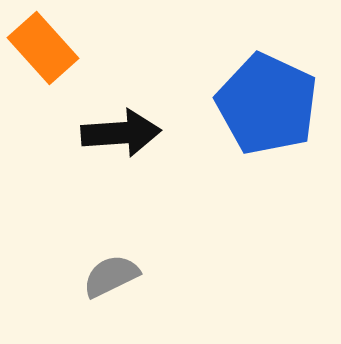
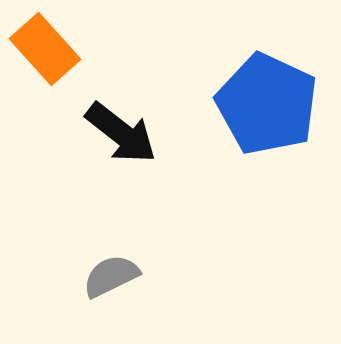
orange rectangle: moved 2 px right, 1 px down
black arrow: rotated 42 degrees clockwise
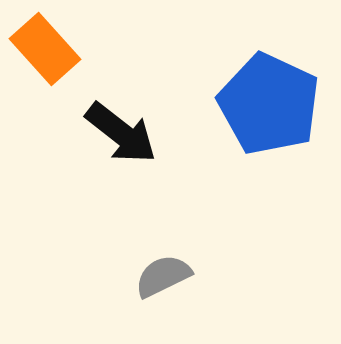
blue pentagon: moved 2 px right
gray semicircle: moved 52 px right
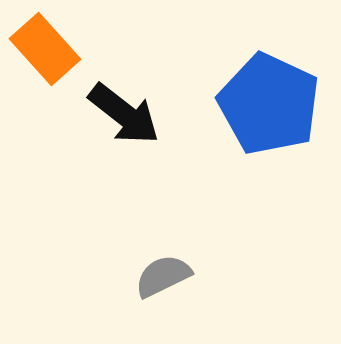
black arrow: moved 3 px right, 19 px up
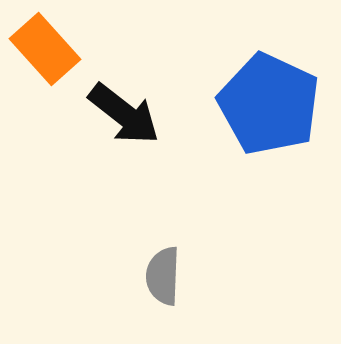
gray semicircle: rotated 62 degrees counterclockwise
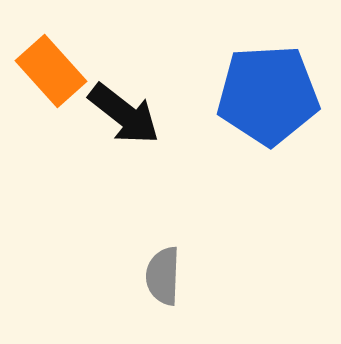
orange rectangle: moved 6 px right, 22 px down
blue pentagon: moved 1 px left, 9 px up; rotated 28 degrees counterclockwise
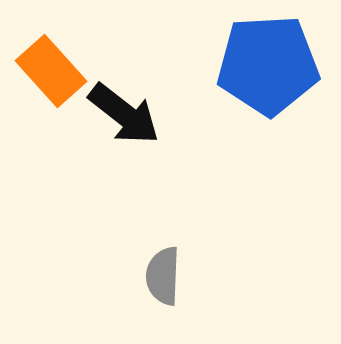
blue pentagon: moved 30 px up
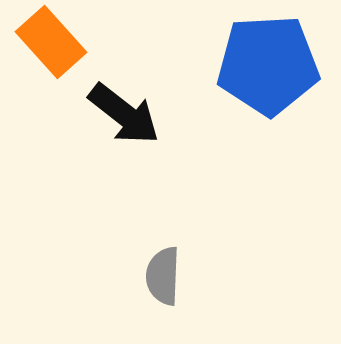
orange rectangle: moved 29 px up
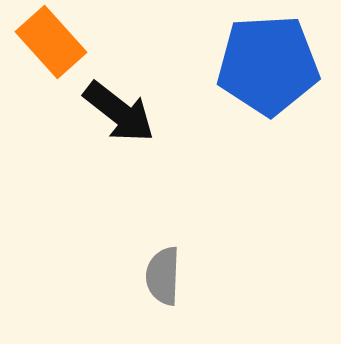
black arrow: moved 5 px left, 2 px up
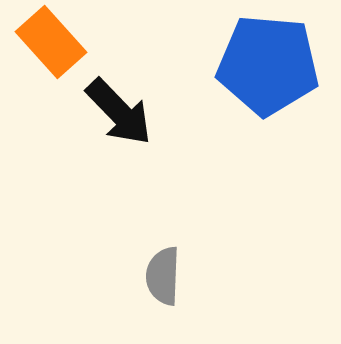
blue pentagon: rotated 8 degrees clockwise
black arrow: rotated 8 degrees clockwise
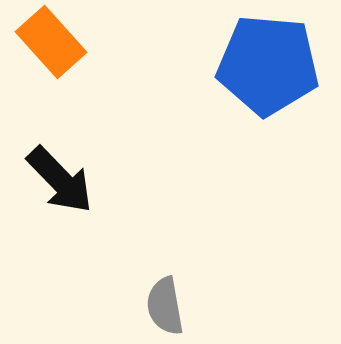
black arrow: moved 59 px left, 68 px down
gray semicircle: moved 2 px right, 30 px down; rotated 12 degrees counterclockwise
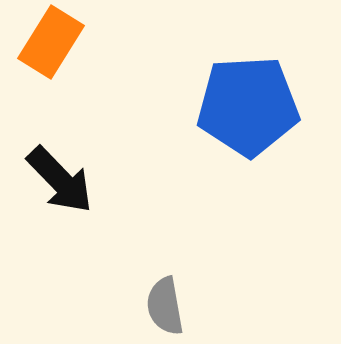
orange rectangle: rotated 74 degrees clockwise
blue pentagon: moved 20 px left, 41 px down; rotated 8 degrees counterclockwise
